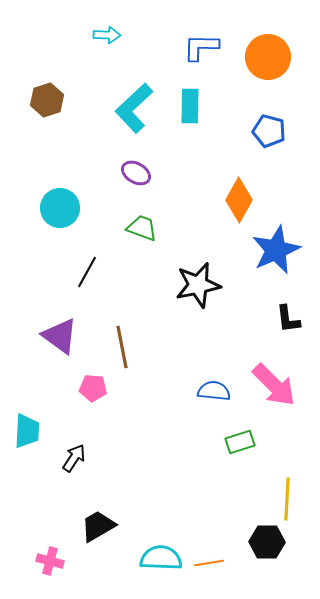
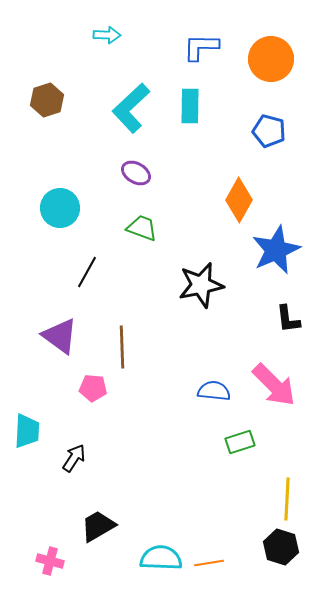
orange circle: moved 3 px right, 2 px down
cyan L-shape: moved 3 px left
black star: moved 3 px right
brown line: rotated 9 degrees clockwise
black hexagon: moved 14 px right, 5 px down; rotated 16 degrees clockwise
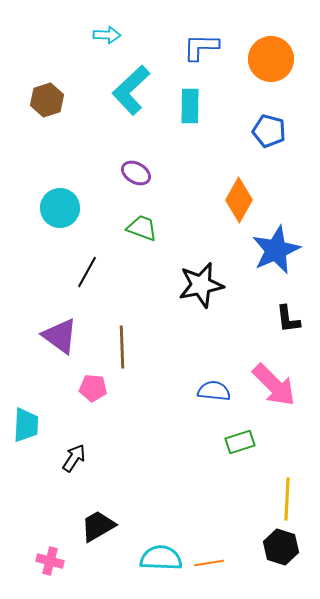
cyan L-shape: moved 18 px up
cyan trapezoid: moved 1 px left, 6 px up
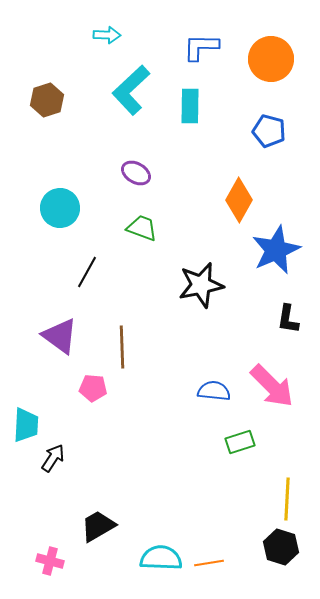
black L-shape: rotated 16 degrees clockwise
pink arrow: moved 2 px left, 1 px down
black arrow: moved 21 px left
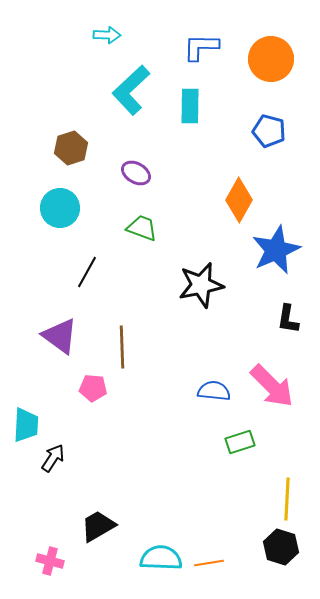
brown hexagon: moved 24 px right, 48 px down
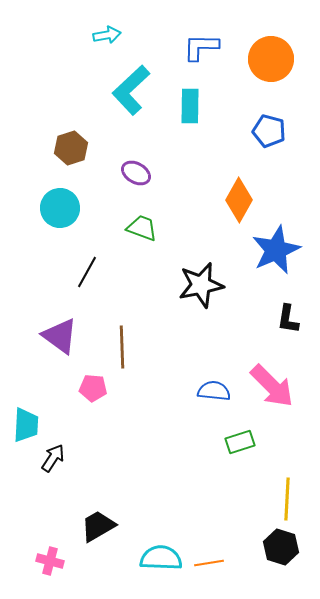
cyan arrow: rotated 12 degrees counterclockwise
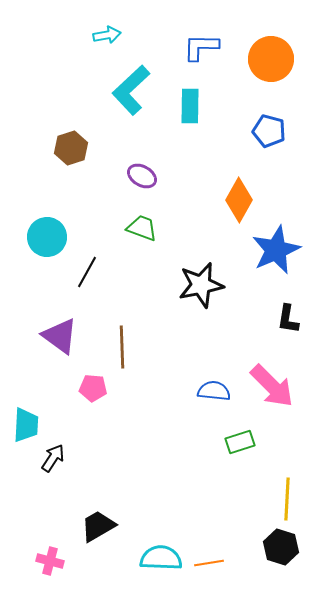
purple ellipse: moved 6 px right, 3 px down
cyan circle: moved 13 px left, 29 px down
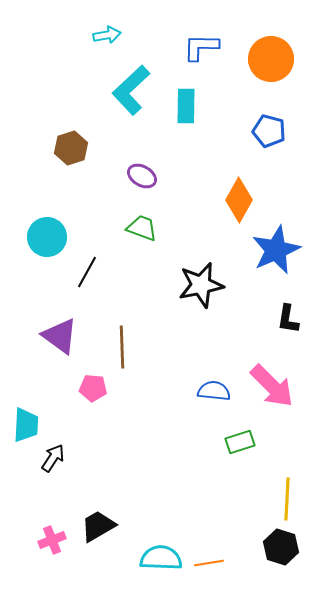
cyan rectangle: moved 4 px left
pink cross: moved 2 px right, 21 px up; rotated 36 degrees counterclockwise
